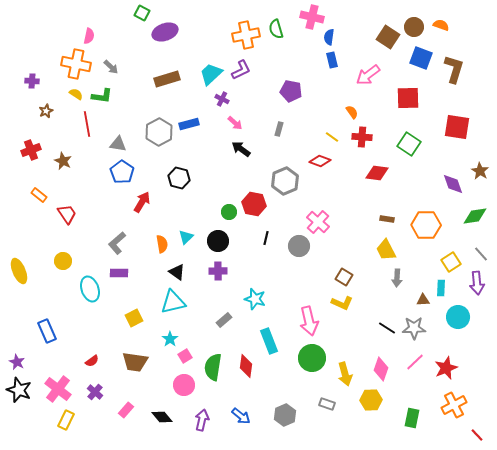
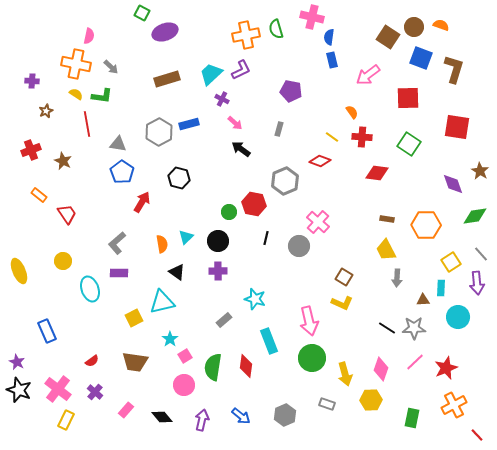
cyan triangle at (173, 302): moved 11 px left
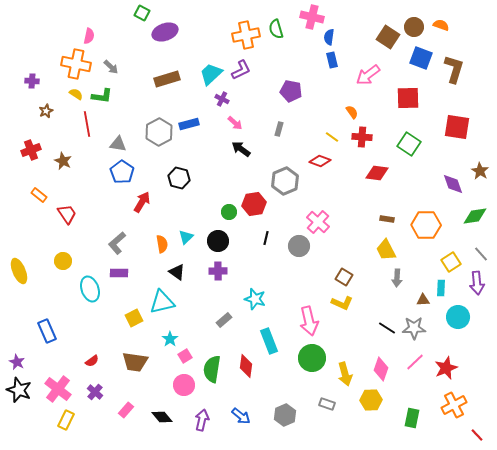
red hexagon at (254, 204): rotated 20 degrees counterclockwise
green semicircle at (213, 367): moved 1 px left, 2 px down
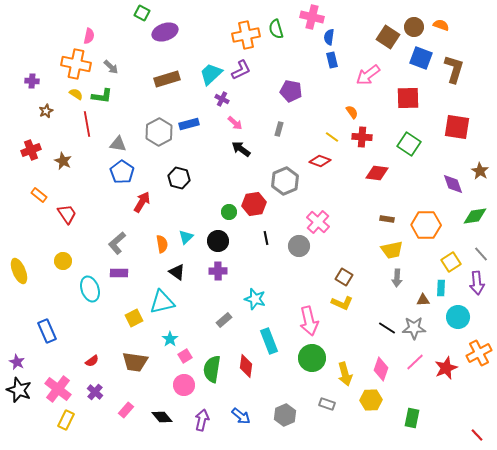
black line at (266, 238): rotated 24 degrees counterclockwise
yellow trapezoid at (386, 250): moved 6 px right; rotated 75 degrees counterclockwise
orange cross at (454, 405): moved 25 px right, 52 px up
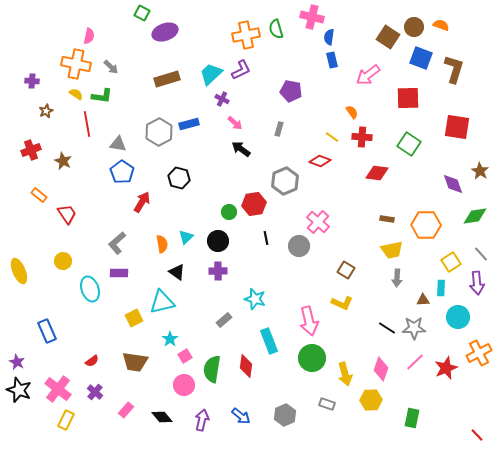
brown square at (344, 277): moved 2 px right, 7 px up
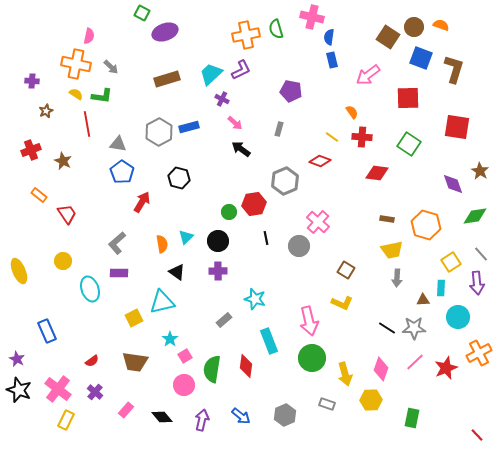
blue rectangle at (189, 124): moved 3 px down
orange hexagon at (426, 225): rotated 16 degrees clockwise
purple star at (17, 362): moved 3 px up
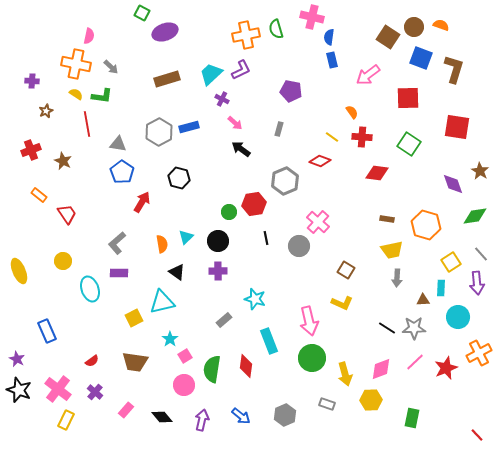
pink diamond at (381, 369): rotated 50 degrees clockwise
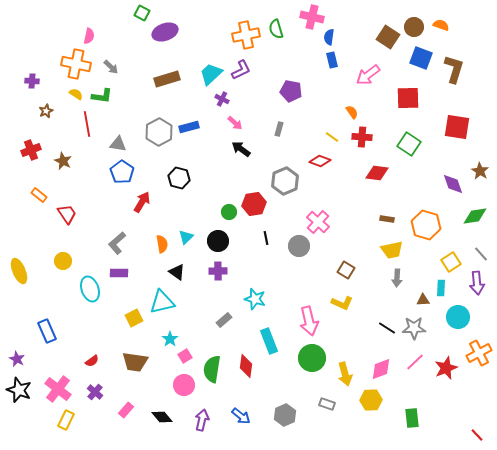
green rectangle at (412, 418): rotated 18 degrees counterclockwise
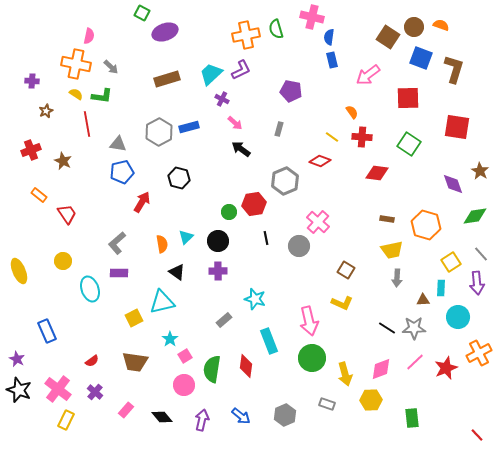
blue pentagon at (122, 172): rotated 25 degrees clockwise
